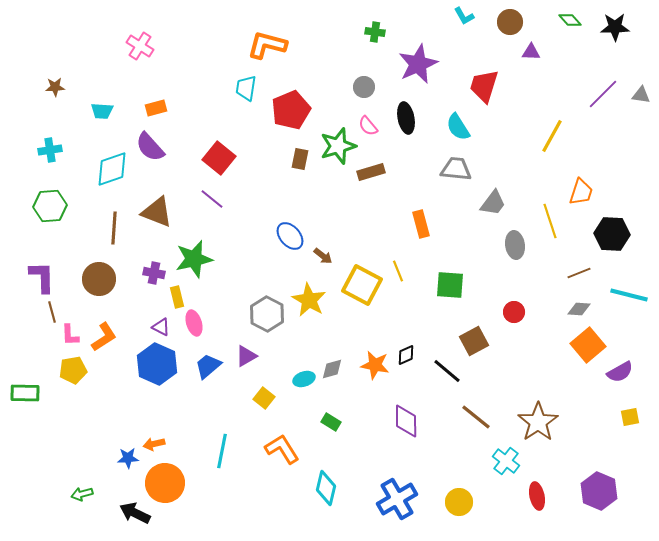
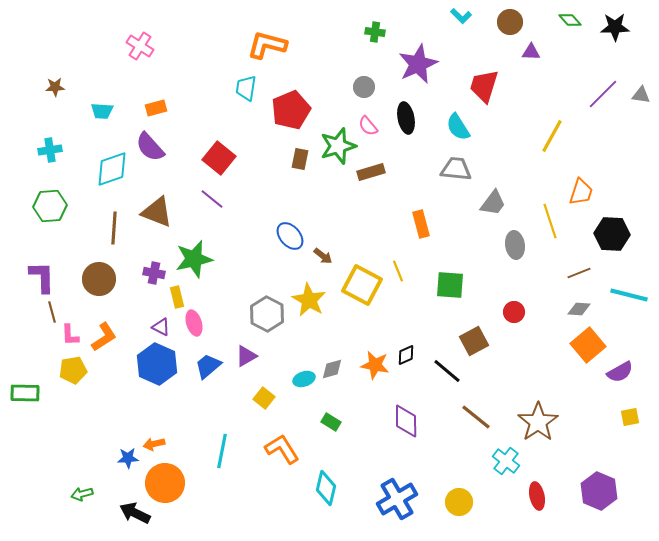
cyan L-shape at (464, 16): moved 3 px left; rotated 15 degrees counterclockwise
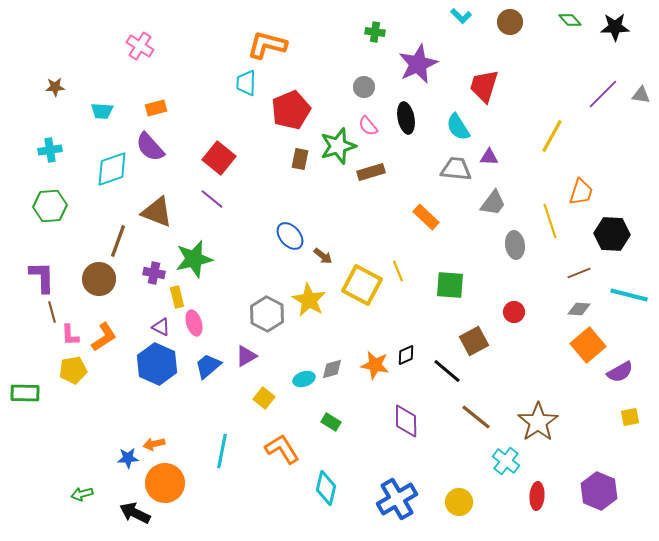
purple triangle at (531, 52): moved 42 px left, 105 px down
cyan trapezoid at (246, 88): moved 5 px up; rotated 8 degrees counterclockwise
orange rectangle at (421, 224): moved 5 px right, 7 px up; rotated 32 degrees counterclockwise
brown line at (114, 228): moved 4 px right, 13 px down; rotated 16 degrees clockwise
red ellipse at (537, 496): rotated 16 degrees clockwise
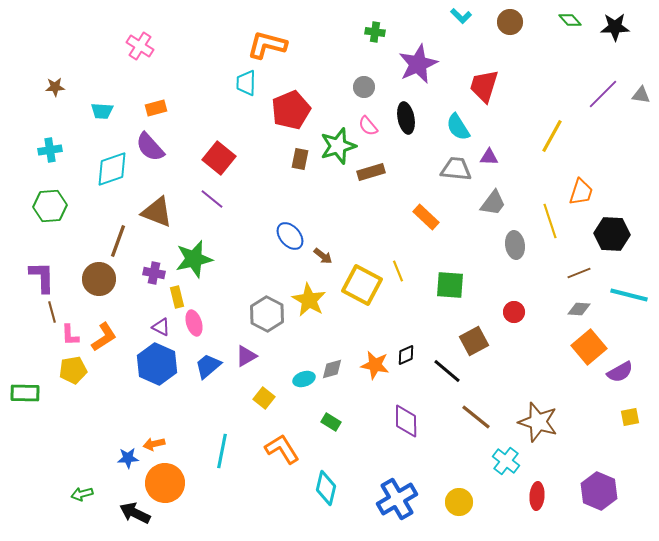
orange square at (588, 345): moved 1 px right, 2 px down
brown star at (538, 422): rotated 21 degrees counterclockwise
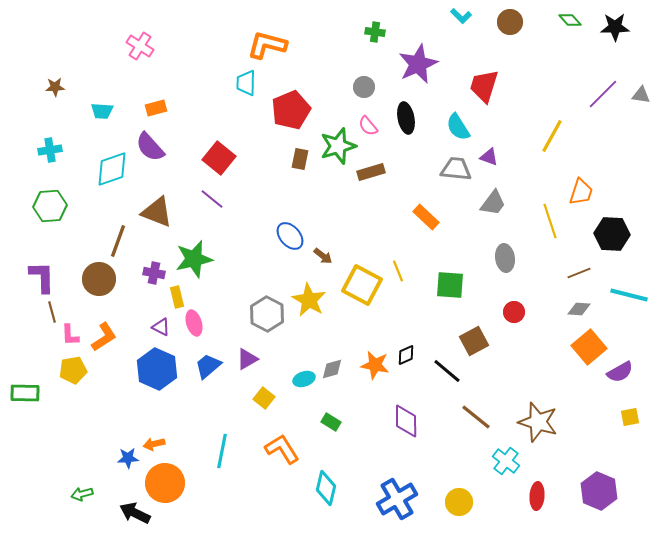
purple triangle at (489, 157): rotated 18 degrees clockwise
gray ellipse at (515, 245): moved 10 px left, 13 px down
purple triangle at (246, 356): moved 1 px right, 3 px down
blue hexagon at (157, 364): moved 5 px down
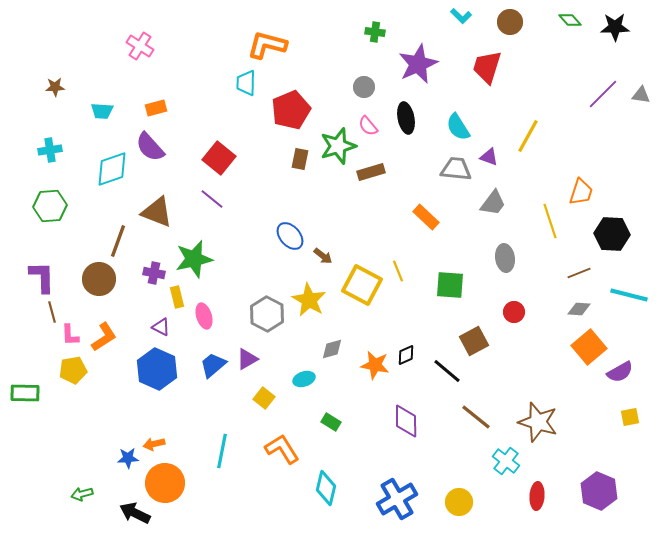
red trapezoid at (484, 86): moved 3 px right, 19 px up
yellow line at (552, 136): moved 24 px left
pink ellipse at (194, 323): moved 10 px right, 7 px up
blue trapezoid at (208, 366): moved 5 px right, 1 px up
gray diamond at (332, 369): moved 20 px up
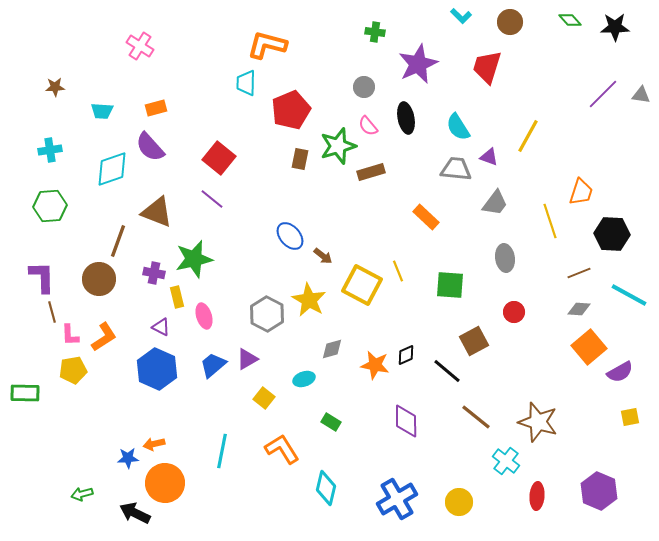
gray trapezoid at (493, 203): moved 2 px right
cyan line at (629, 295): rotated 15 degrees clockwise
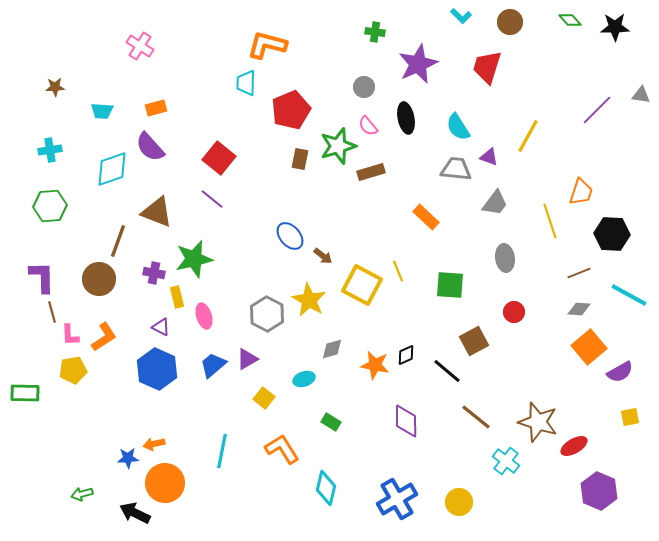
purple line at (603, 94): moved 6 px left, 16 px down
red ellipse at (537, 496): moved 37 px right, 50 px up; rotated 56 degrees clockwise
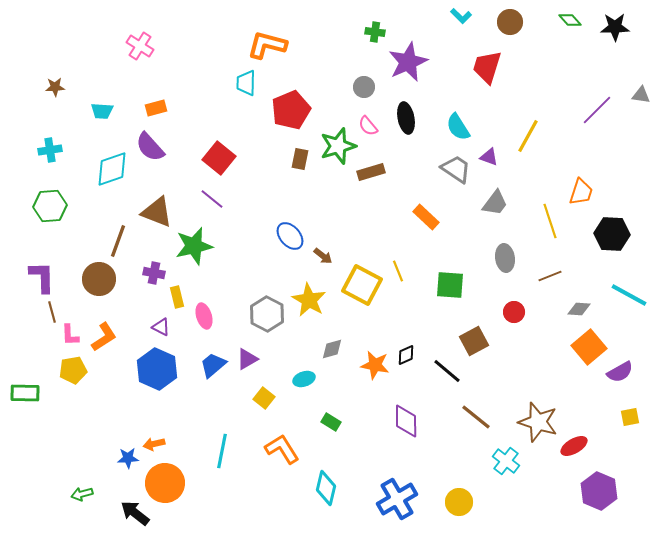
purple star at (418, 64): moved 10 px left, 2 px up
gray trapezoid at (456, 169): rotated 28 degrees clockwise
green star at (194, 259): moved 13 px up
brown line at (579, 273): moved 29 px left, 3 px down
black arrow at (135, 513): rotated 12 degrees clockwise
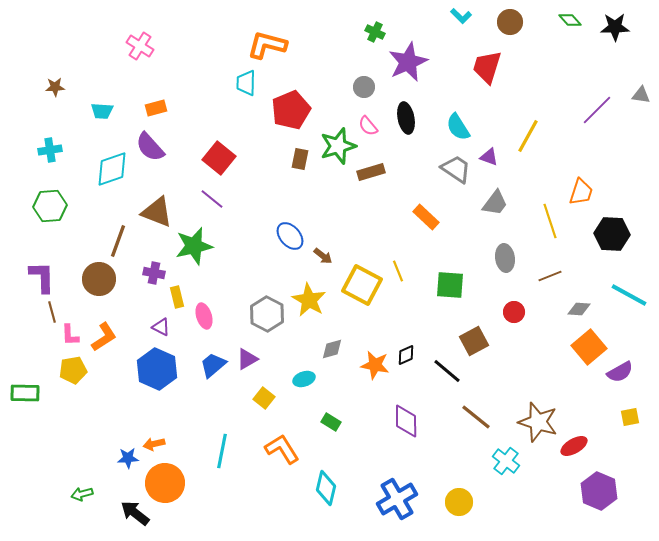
green cross at (375, 32): rotated 18 degrees clockwise
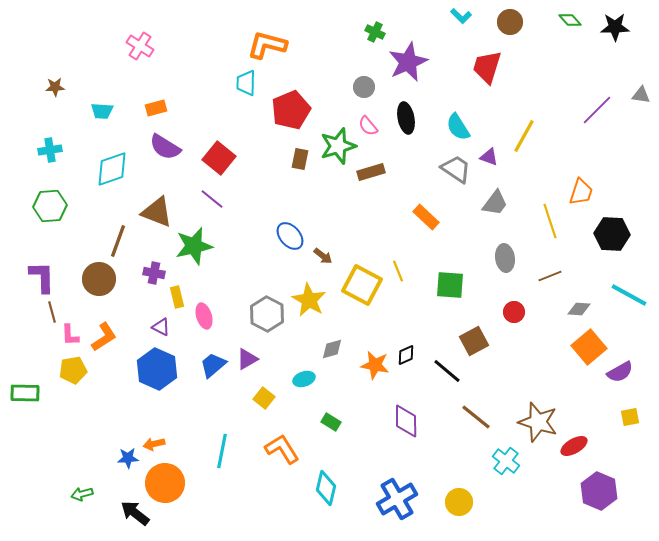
yellow line at (528, 136): moved 4 px left
purple semicircle at (150, 147): moved 15 px right; rotated 16 degrees counterclockwise
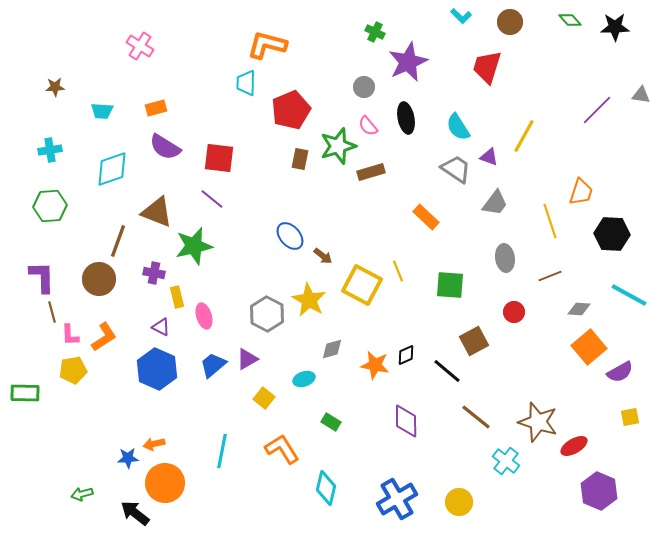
red square at (219, 158): rotated 32 degrees counterclockwise
